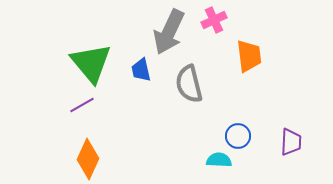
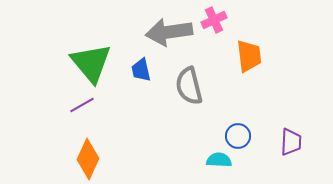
gray arrow: rotated 57 degrees clockwise
gray semicircle: moved 2 px down
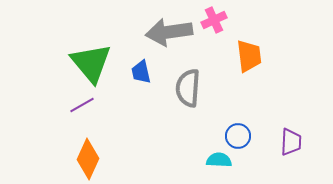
blue trapezoid: moved 2 px down
gray semicircle: moved 1 px left, 2 px down; rotated 18 degrees clockwise
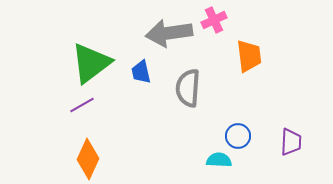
gray arrow: moved 1 px down
green triangle: rotated 33 degrees clockwise
